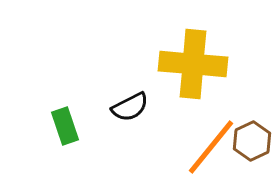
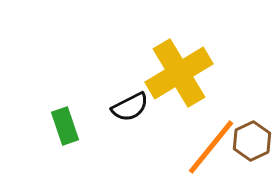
yellow cross: moved 14 px left, 9 px down; rotated 36 degrees counterclockwise
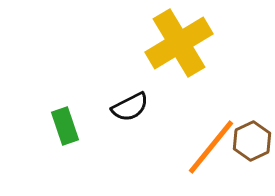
yellow cross: moved 30 px up
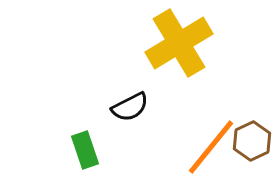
green rectangle: moved 20 px right, 24 px down
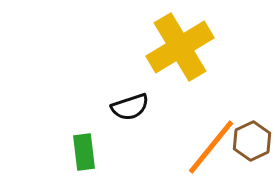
yellow cross: moved 1 px right, 4 px down
black semicircle: rotated 9 degrees clockwise
green rectangle: moved 1 px left, 2 px down; rotated 12 degrees clockwise
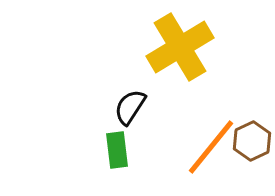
black semicircle: rotated 141 degrees clockwise
green rectangle: moved 33 px right, 2 px up
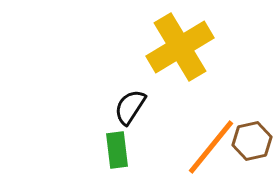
brown hexagon: rotated 12 degrees clockwise
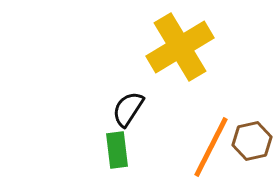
black semicircle: moved 2 px left, 2 px down
orange line: rotated 12 degrees counterclockwise
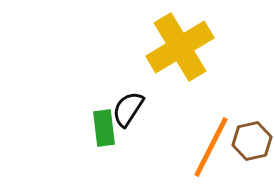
green rectangle: moved 13 px left, 22 px up
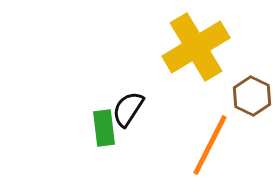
yellow cross: moved 16 px right
brown hexagon: moved 45 px up; rotated 21 degrees counterclockwise
orange line: moved 1 px left, 2 px up
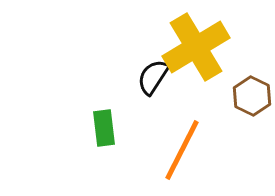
black semicircle: moved 25 px right, 32 px up
orange line: moved 28 px left, 5 px down
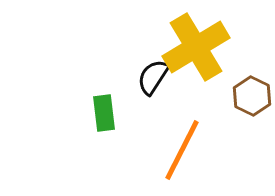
green rectangle: moved 15 px up
